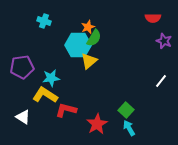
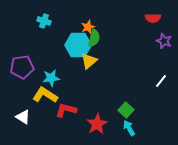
green semicircle: rotated 18 degrees counterclockwise
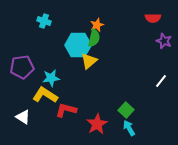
orange star: moved 9 px right, 2 px up
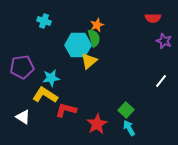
green semicircle: rotated 30 degrees counterclockwise
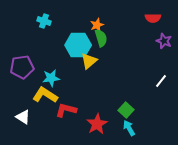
green semicircle: moved 7 px right
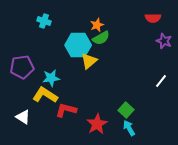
green semicircle: rotated 78 degrees clockwise
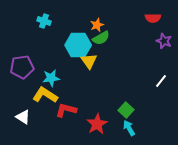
yellow triangle: rotated 24 degrees counterclockwise
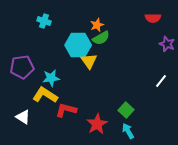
purple star: moved 3 px right, 3 px down
cyan arrow: moved 1 px left, 3 px down
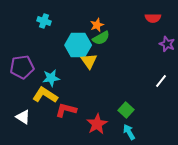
cyan arrow: moved 1 px right, 1 px down
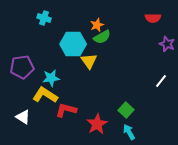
cyan cross: moved 3 px up
green semicircle: moved 1 px right, 1 px up
cyan hexagon: moved 5 px left, 1 px up
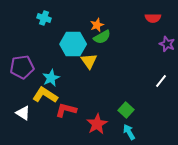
cyan star: rotated 18 degrees counterclockwise
white triangle: moved 4 px up
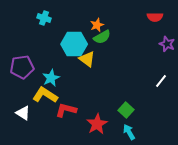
red semicircle: moved 2 px right, 1 px up
cyan hexagon: moved 1 px right
yellow triangle: moved 2 px left, 2 px up; rotated 18 degrees counterclockwise
